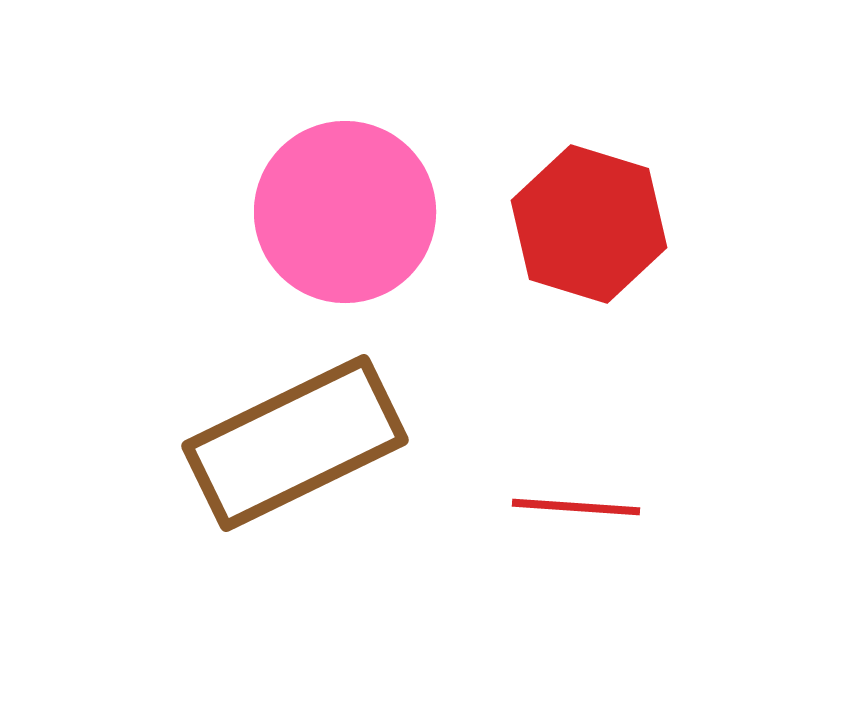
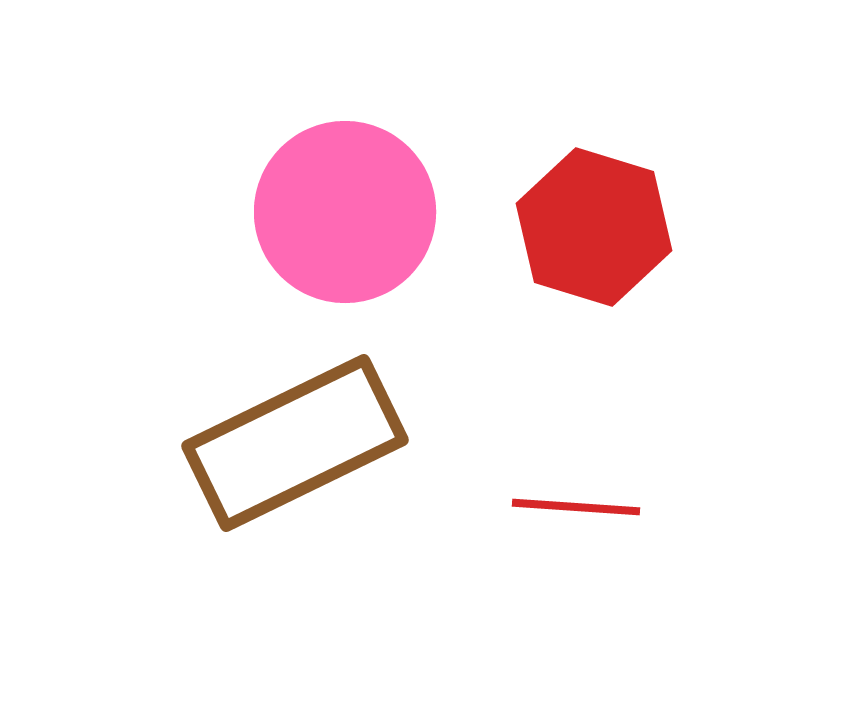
red hexagon: moved 5 px right, 3 px down
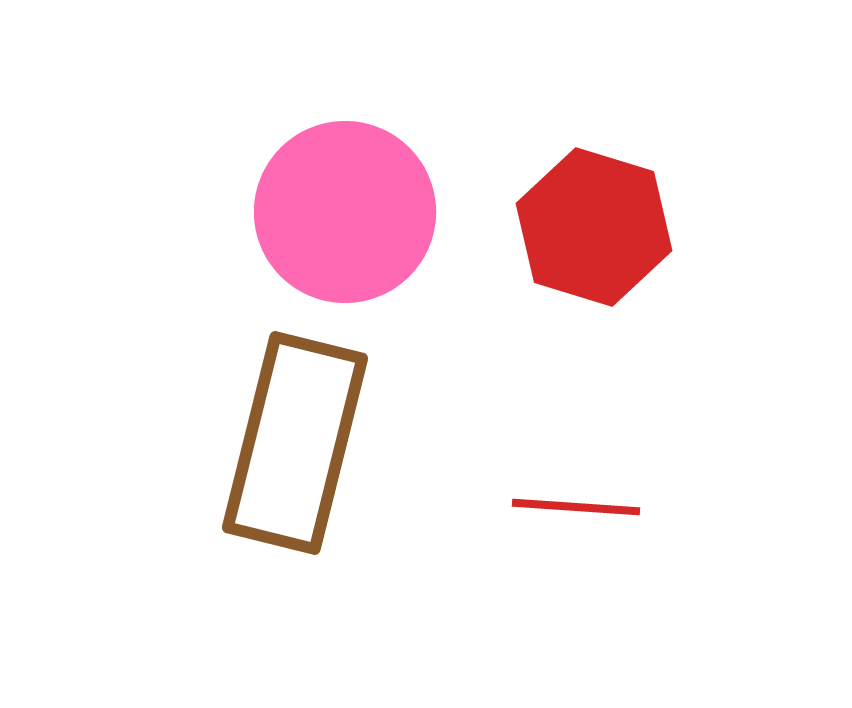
brown rectangle: rotated 50 degrees counterclockwise
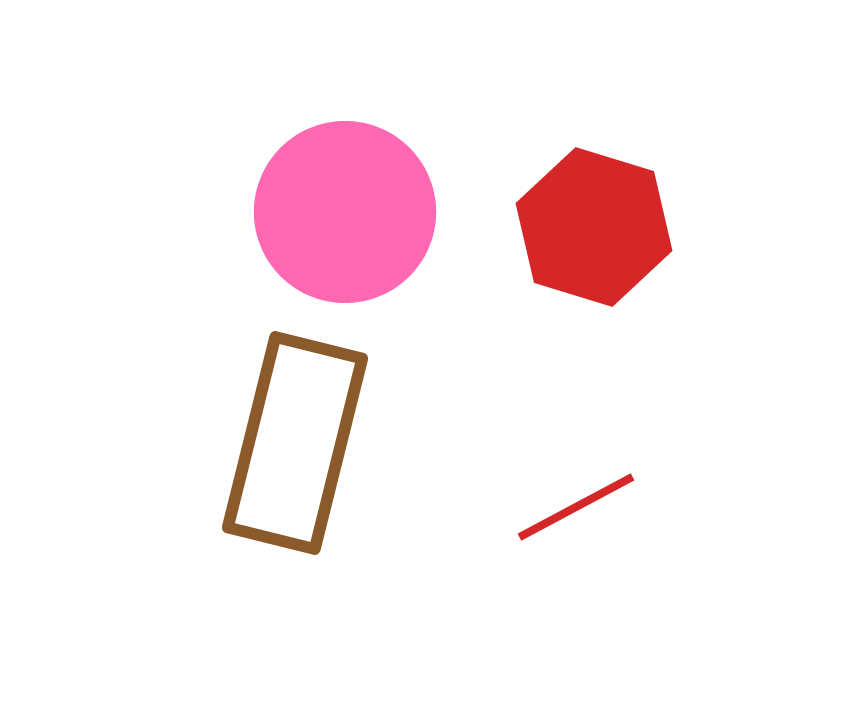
red line: rotated 32 degrees counterclockwise
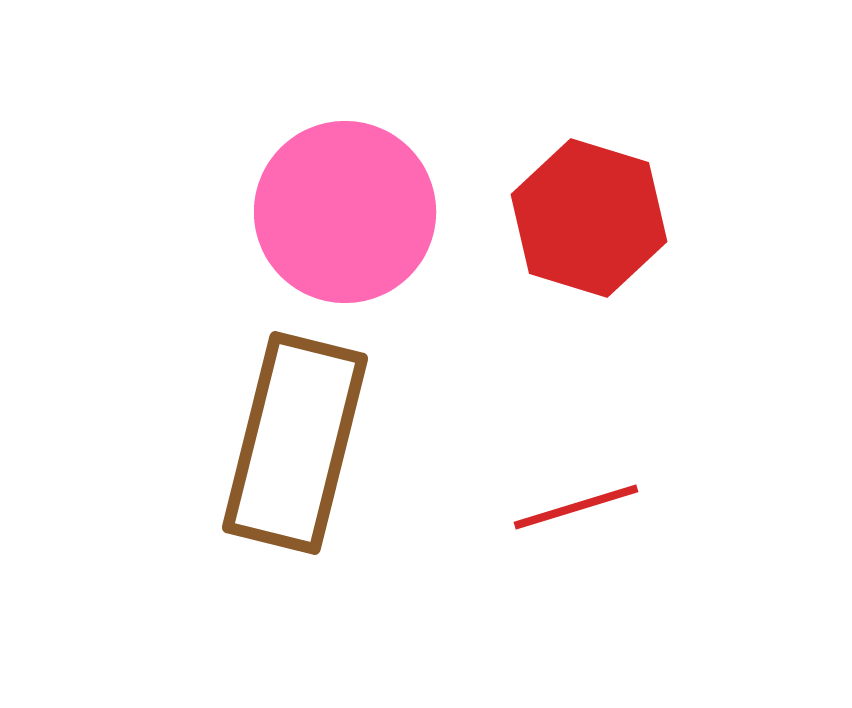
red hexagon: moved 5 px left, 9 px up
red line: rotated 11 degrees clockwise
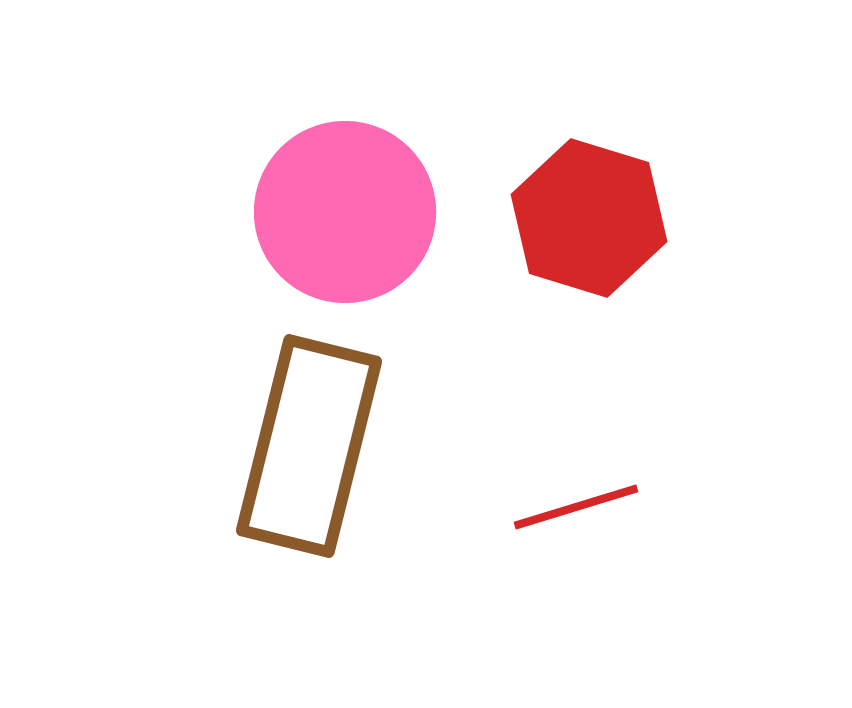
brown rectangle: moved 14 px right, 3 px down
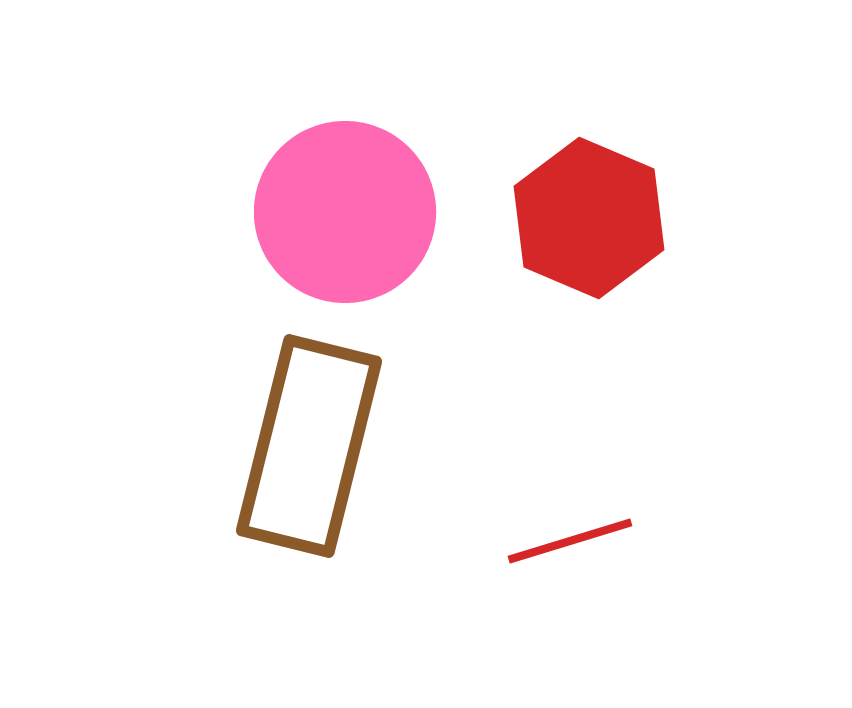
red hexagon: rotated 6 degrees clockwise
red line: moved 6 px left, 34 px down
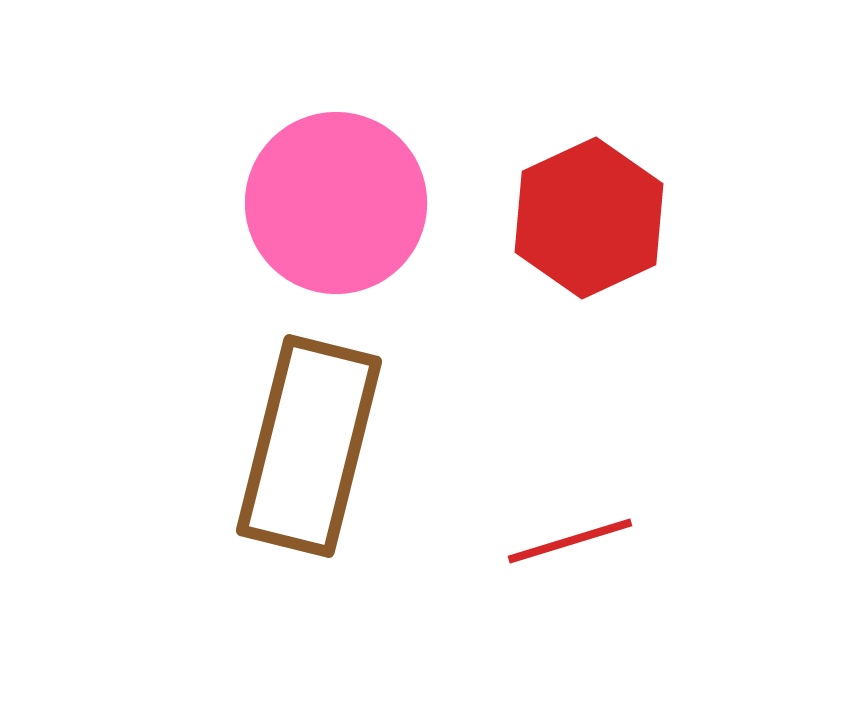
pink circle: moved 9 px left, 9 px up
red hexagon: rotated 12 degrees clockwise
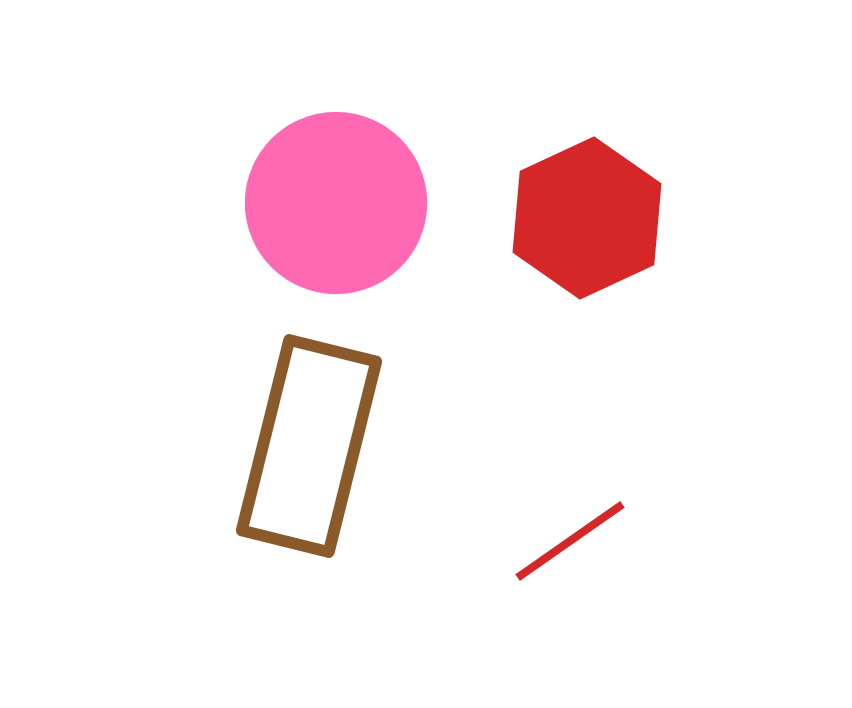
red hexagon: moved 2 px left
red line: rotated 18 degrees counterclockwise
